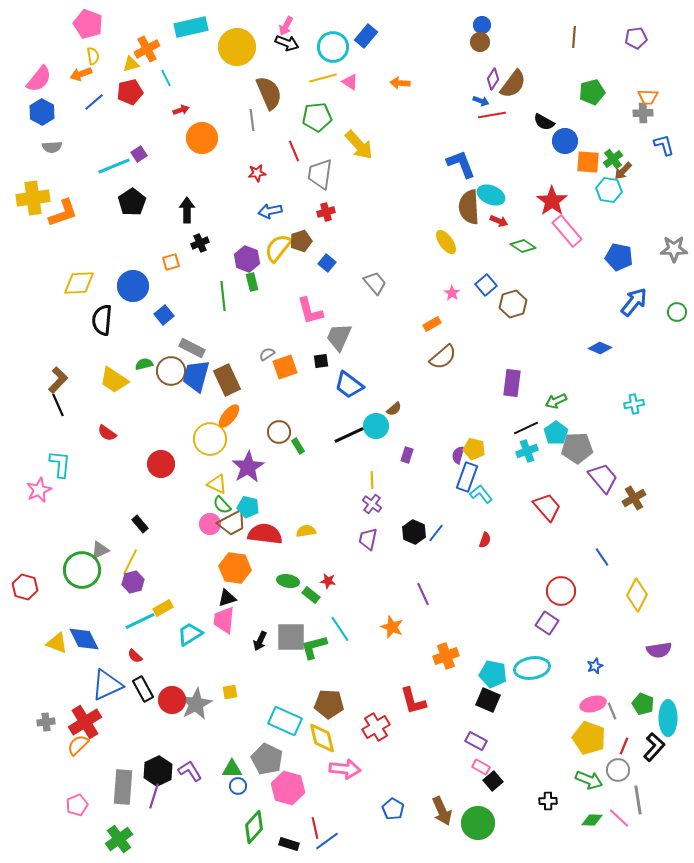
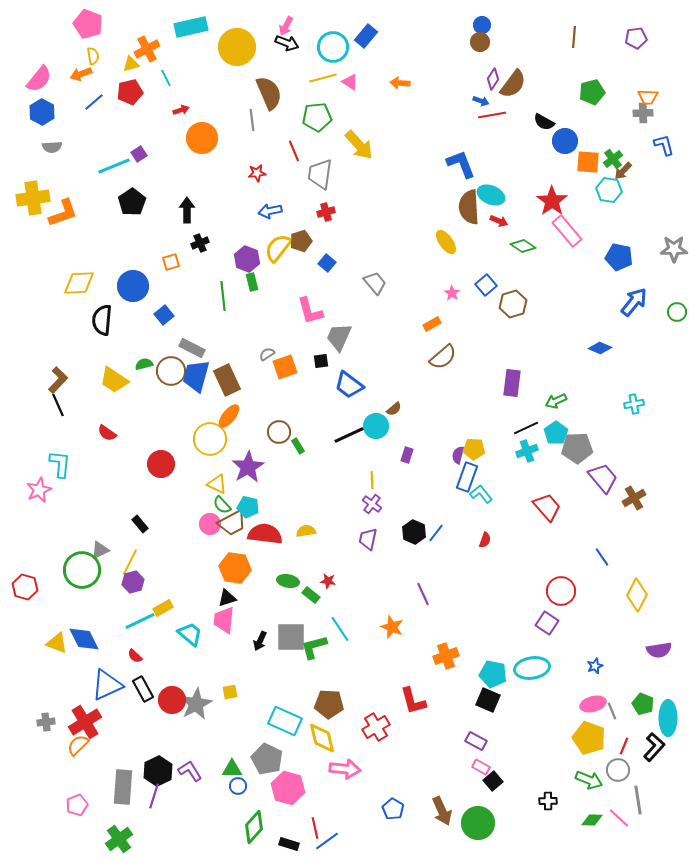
yellow pentagon at (474, 449): rotated 10 degrees counterclockwise
cyan trapezoid at (190, 634): rotated 72 degrees clockwise
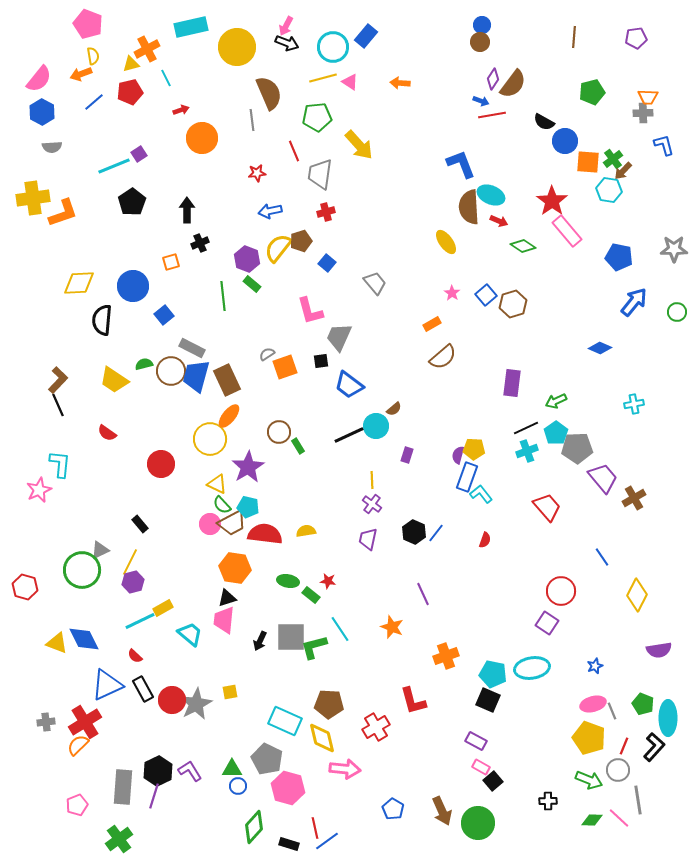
green rectangle at (252, 282): moved 2 px down; rotated 36 degrees counterclockwise
blue square at (486, 285): moved 10 px down
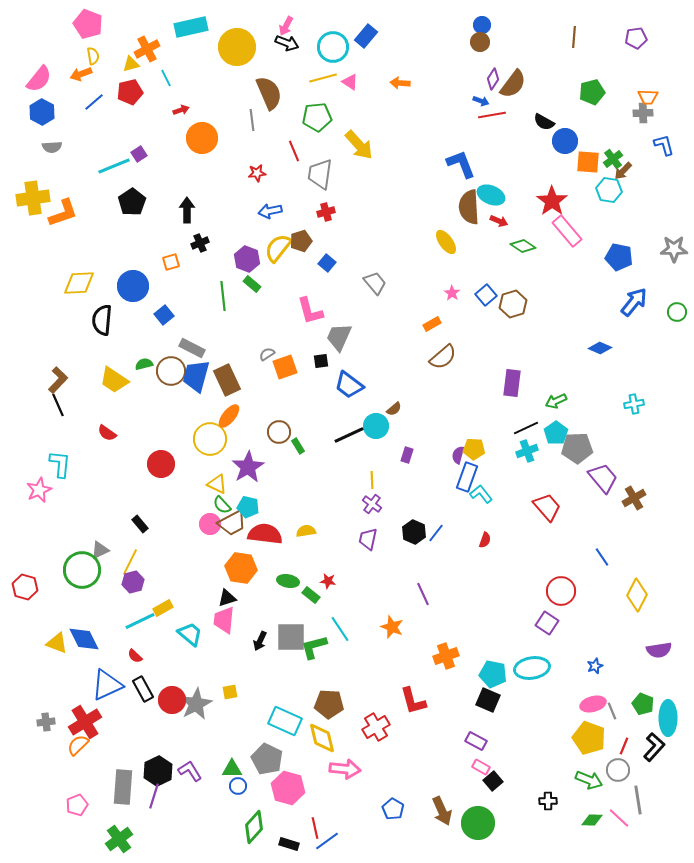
orange hexagon at (235, 568): moved 6 px right
